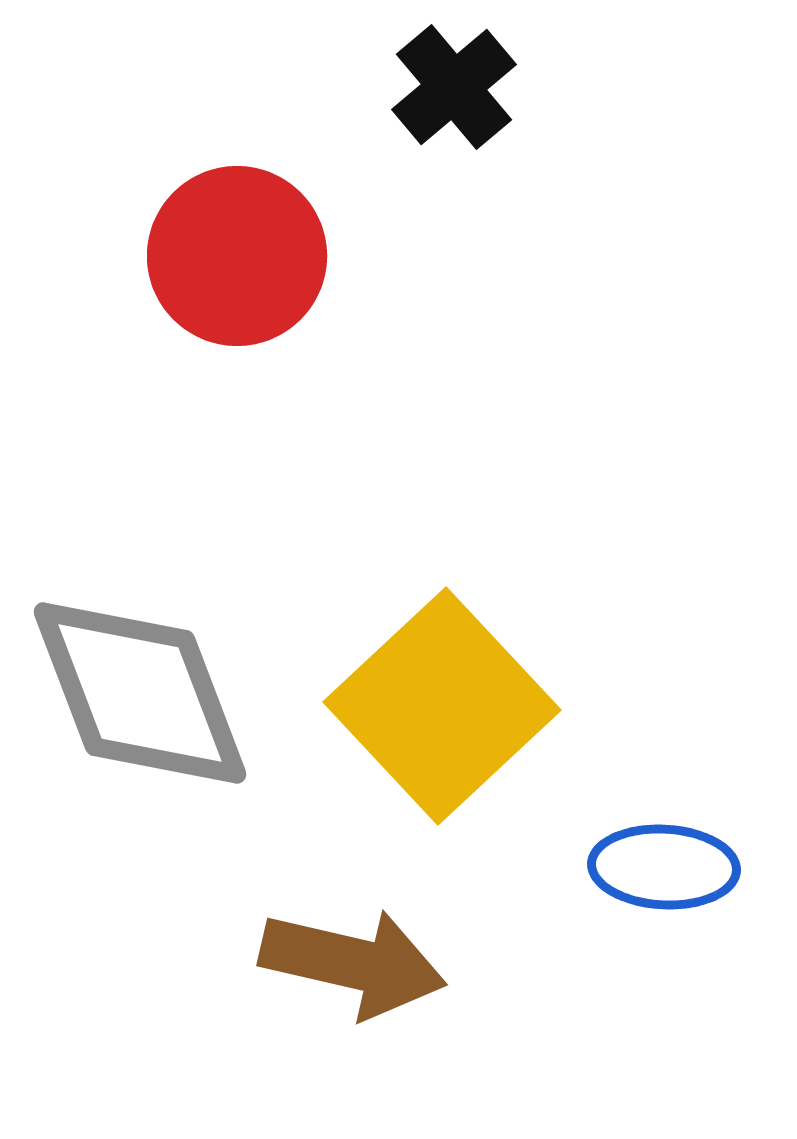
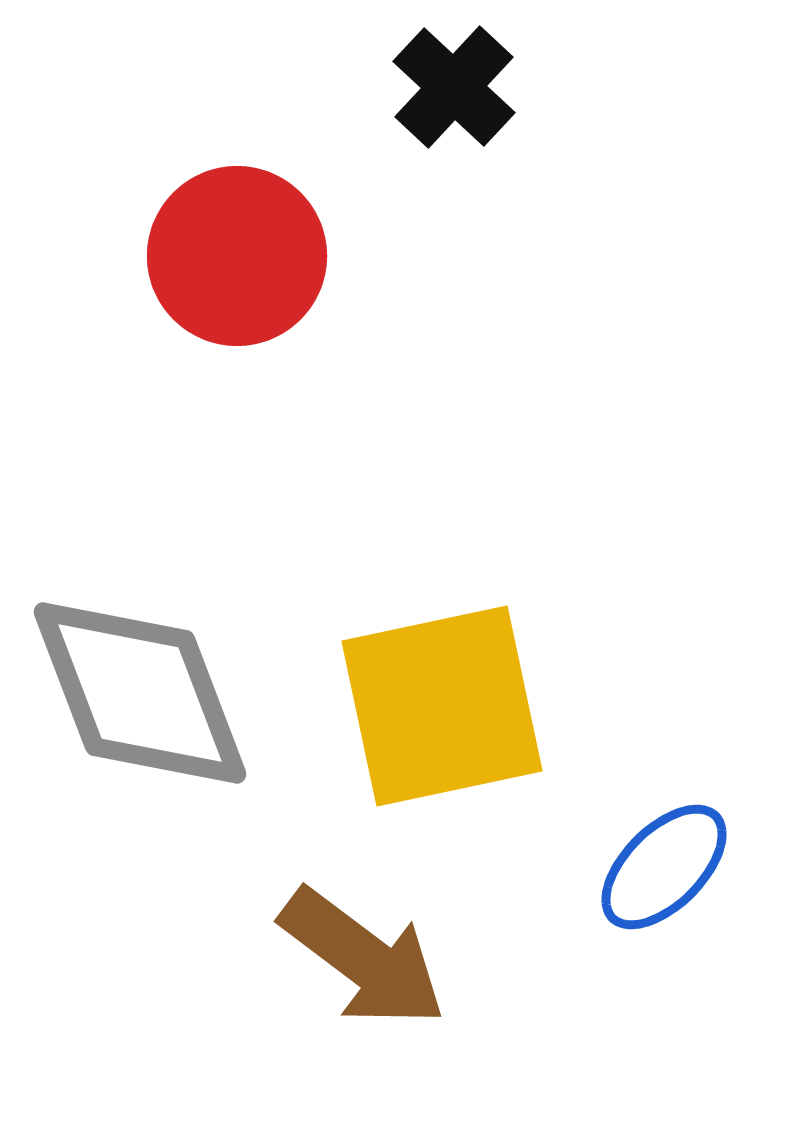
black cross: rotated 7 degrees counterclockwise
yellow square: rotated 31 degrees clockwise
blue ellipse: rotated 48 degrees counterclockwise
brown arrow: moved 10 px right, 5 px up; rotated 24 degrees clockwise
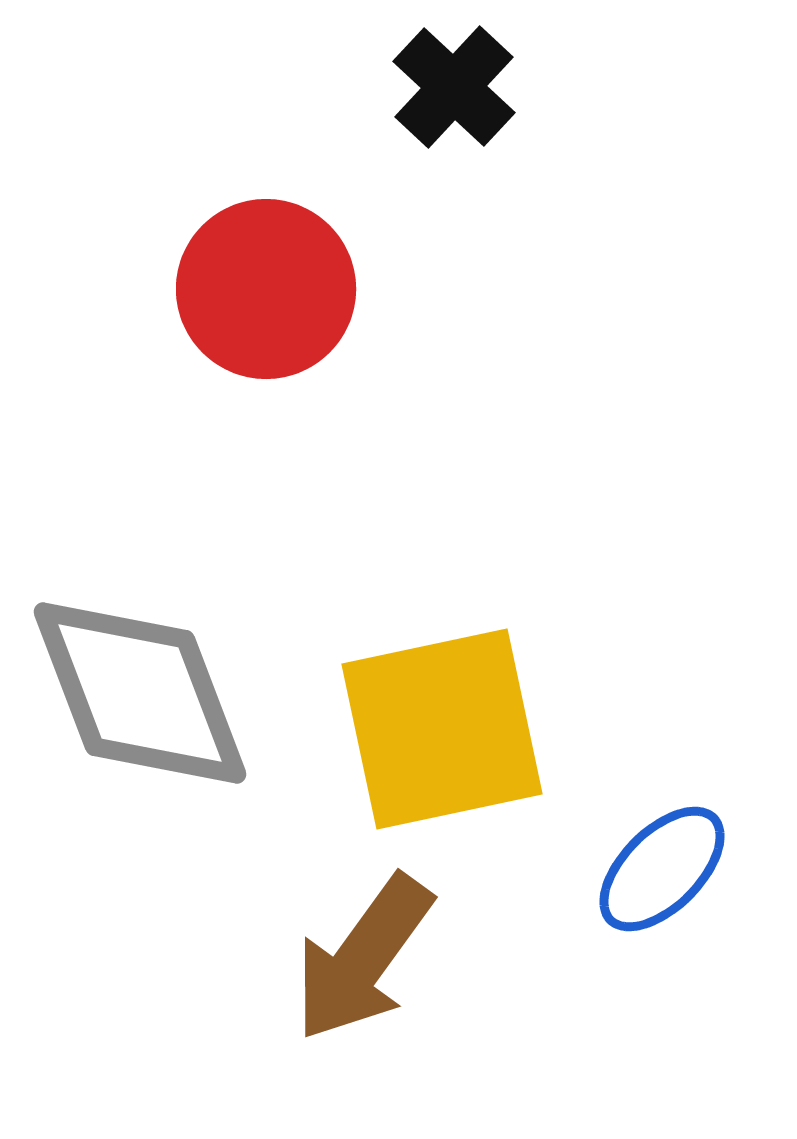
red circle: moved 29 px right, 33 px down
yellow square: moved 23 px down
blue ellipse: moved 2 px left, 2 px down
brown arrow: rotated 89 degrees clockwise
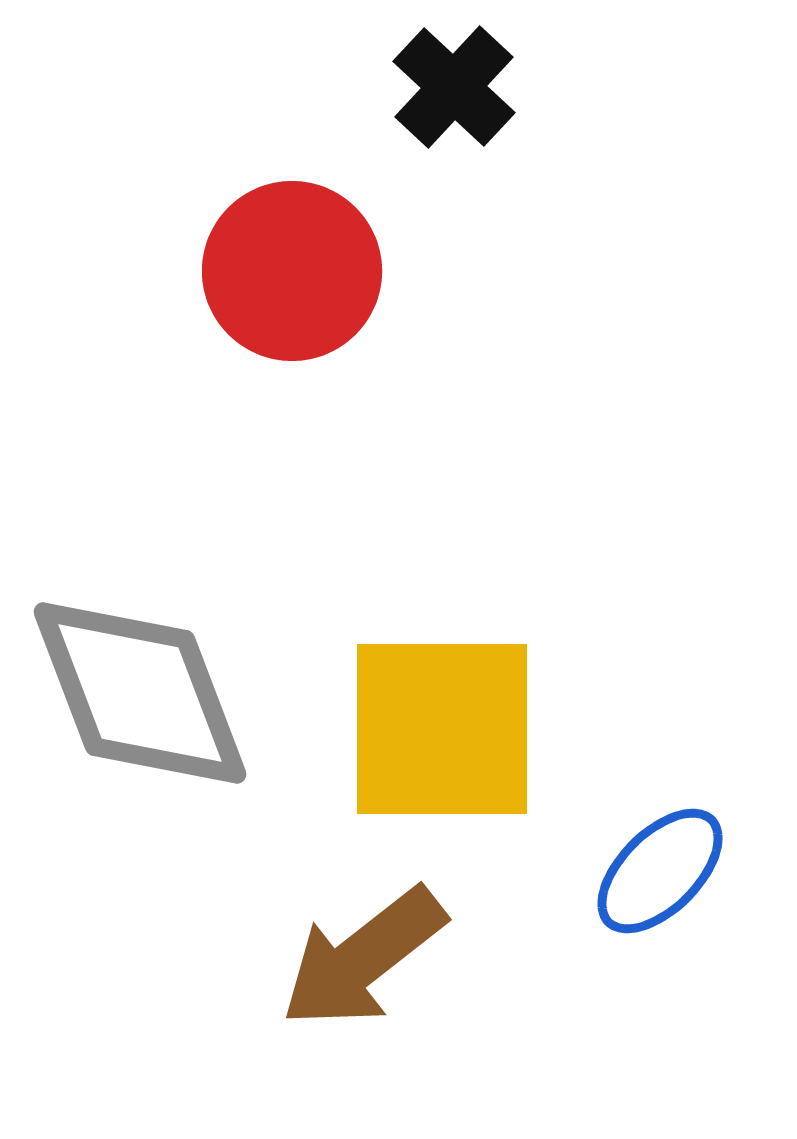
red circle: moved 26 px right, 18 px up
yellow square: rotated 12 degrees clockwise
blue ellipse: moved 2 px left, 2 px down
brown arrow: rotated 16 degrees clockwise
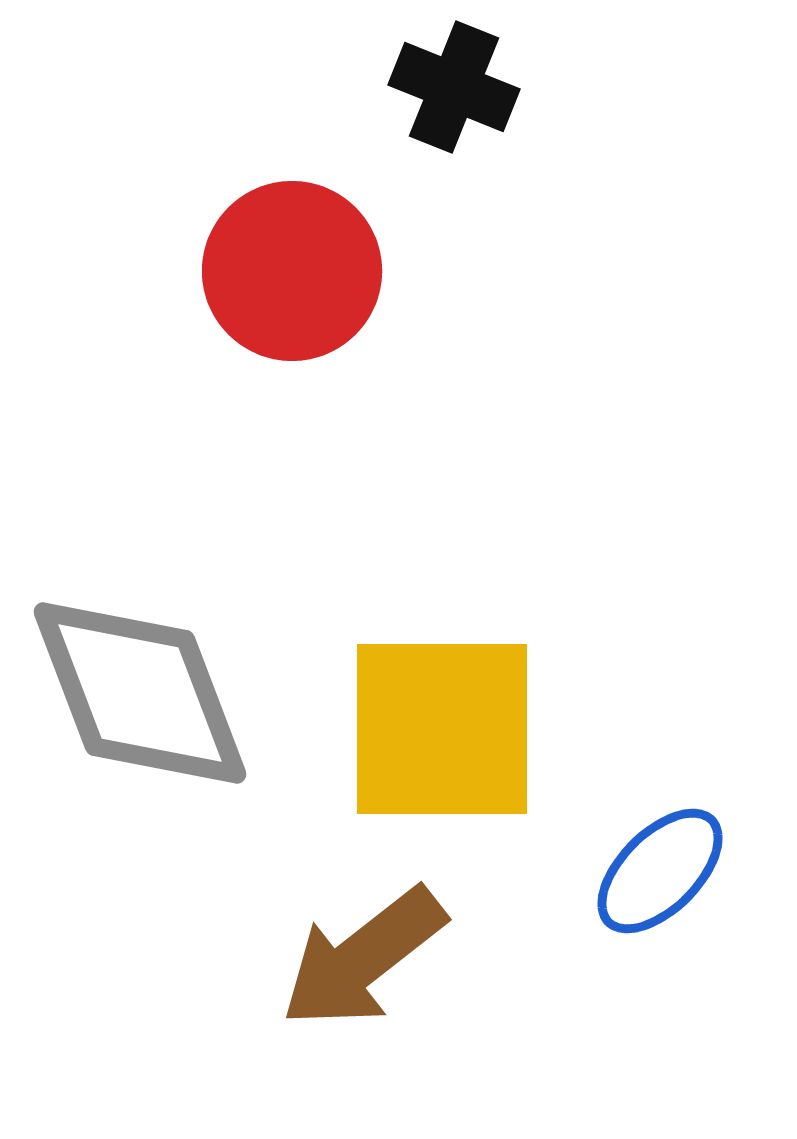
black cross: rotated 21 degrees counterclockwise
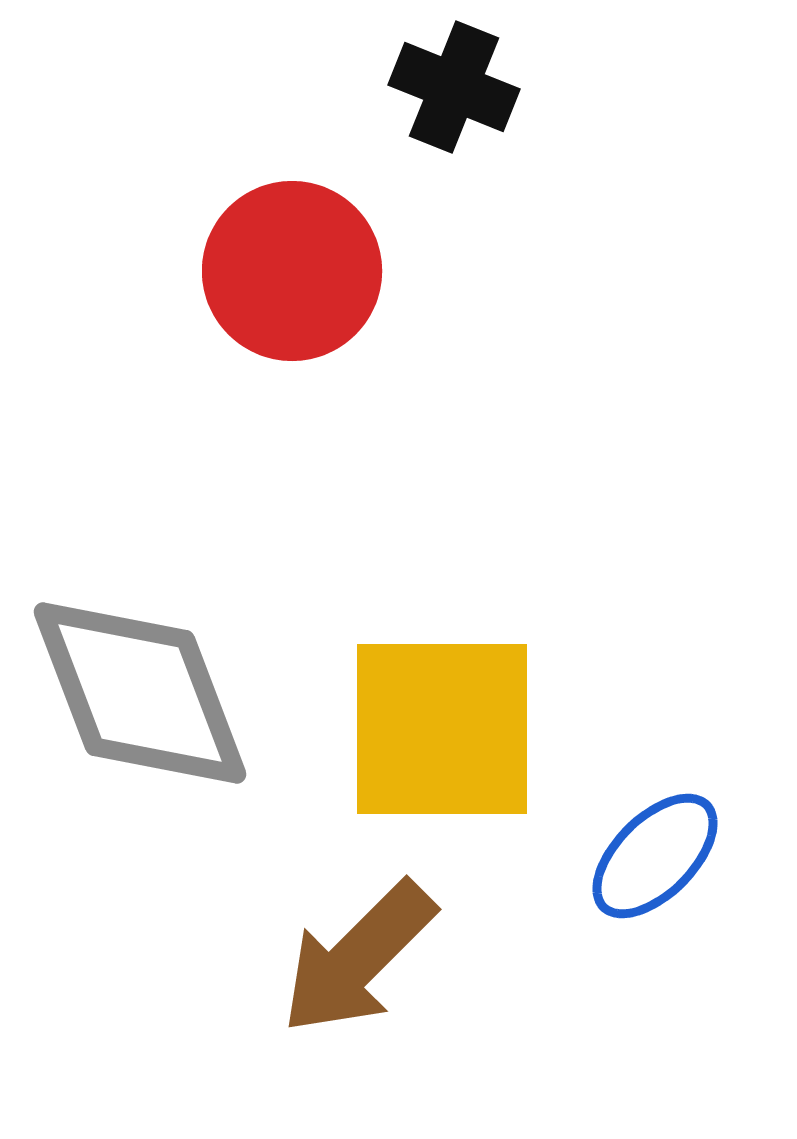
blue ellipse: moved 5 px left, 15 px up
brown arrow: moved 5 px left; rotated 7 degrees counterclockwise
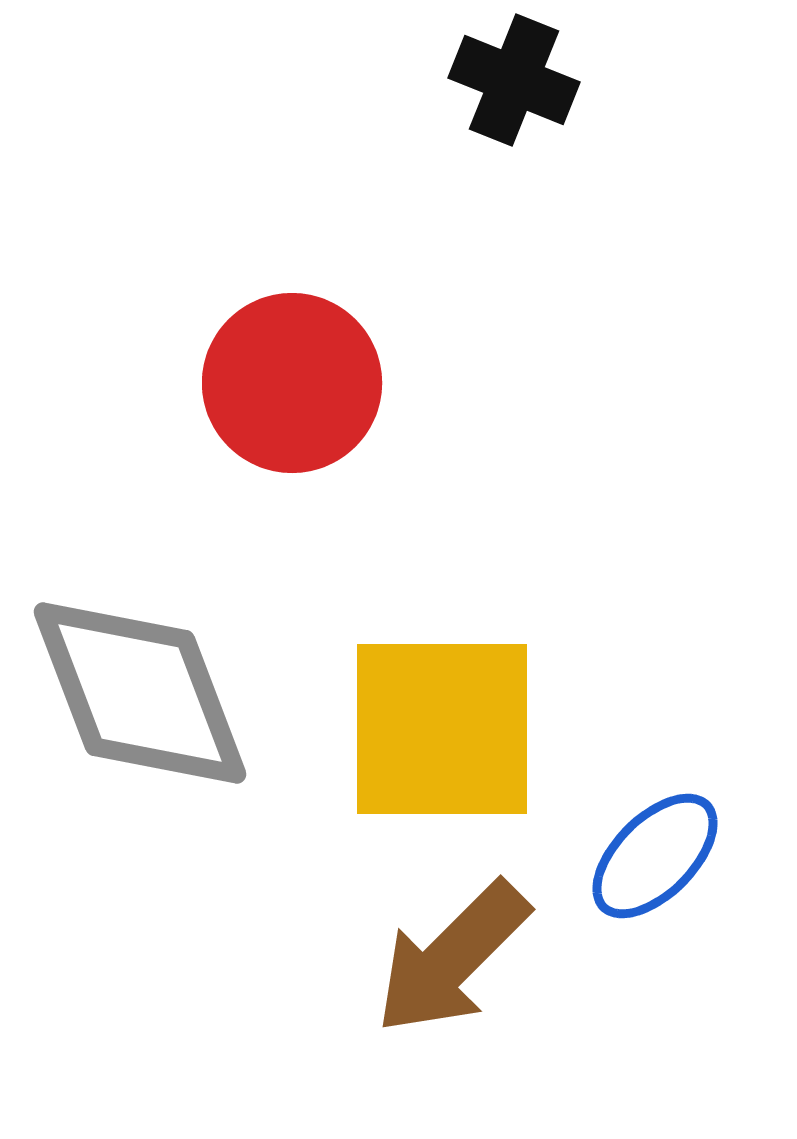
black cross: moved 60 px right, 7 px up
red circle: moved 112 px down
brown arrow: moved 94 px right
